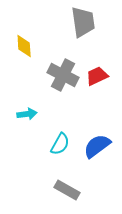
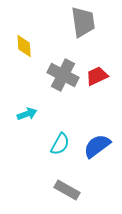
cyan arrow: rotated 12 degrees counterclockwise
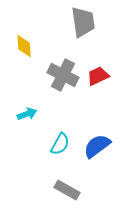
red trapezoid: moved 1 px right
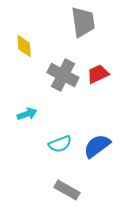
red trapezoid: moved 2 px up
cyan semicircle: rotated 40 degrees clockwise
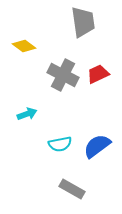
yellow diamond: rotated 50 degrees counterclockwise
cyan semicircle: rotated 10 degrees clockwise
gray rectangle: moved 5 px right, 1 px up
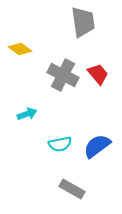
yellow diamond: moved 4 px left, 3 px down
red trapezoid: rotated 75 degrees clockwise
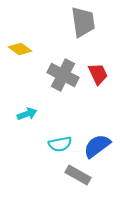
red trapezoid: rotated 15 degrees clockwise
gray rectangle: moved 6 px right, 14 px up
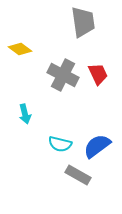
cyan arrow: moved 2 px left; rotated 96 degrees clockwise
cyan semicircle: rotated 25 degrees clockwise
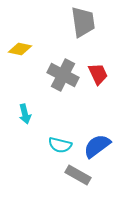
yellow diamond: rotated 25 degrees counterclockwise
cyan semicircle: moved 1 px down
